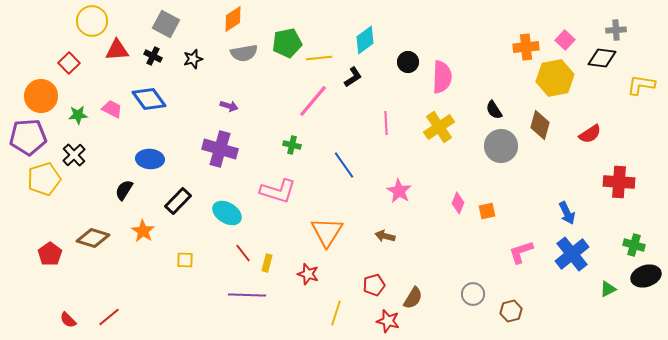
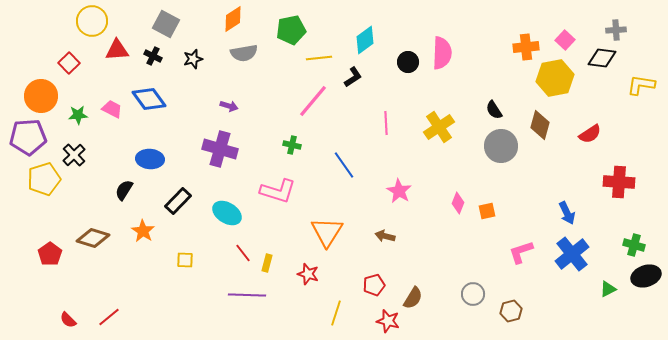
green pentagon at (287, 43): moved 4 px right, 13 px up
pink semicircle at (442, 77): moved 24 px up
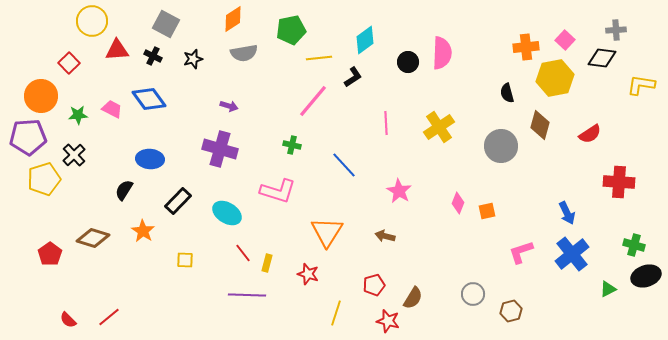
black semicircle at (494, 110): moved 13 px right, 17 px up; rotated 18 degrees clockwise
blue line at (344, 165): rotated 8 degrees counterclockwise
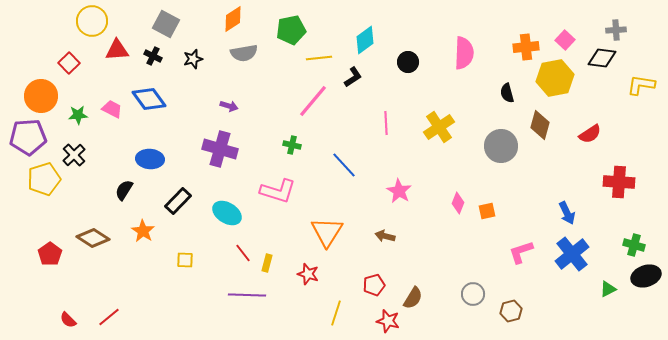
pink semicircle at (442, 53): moved 22 px right
brown diamond at (93, 238): rotated 16 degrees clockwise
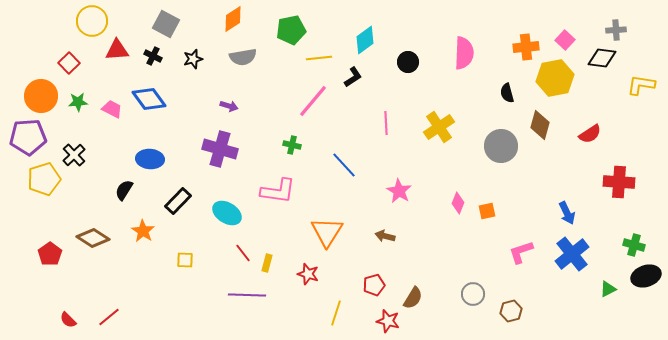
gray semicircle at (244, 53): moved 1 px left, 4 px down
green star at (78, 115): moved 13 px up
pink L-shape at (278, 191): rotated 9 degrees counterclockwise
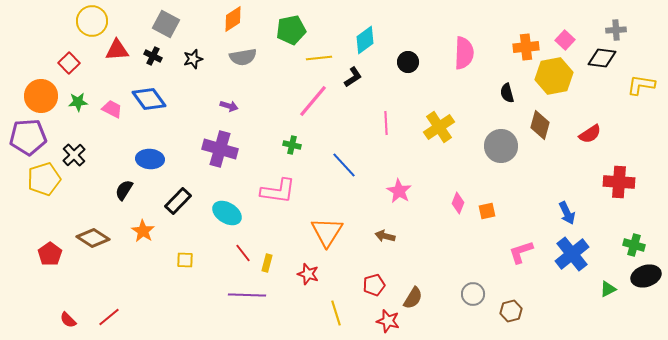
yellow hexagon at (555, 78): moved 1 px left, 2 px up
yellow line at (336, 313): rotated 35 degrees counterclockwise
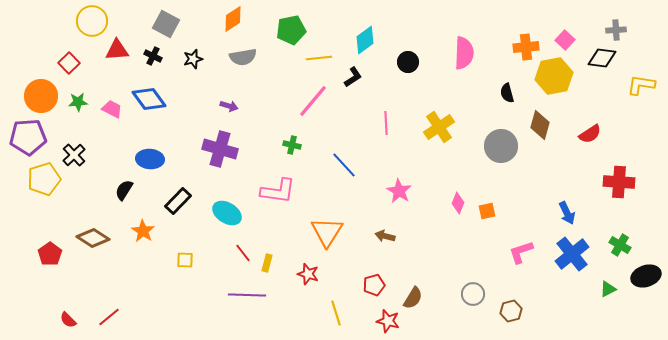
green cross at (634, 245): moved 14 px left; rotated 15 degrees clockwise
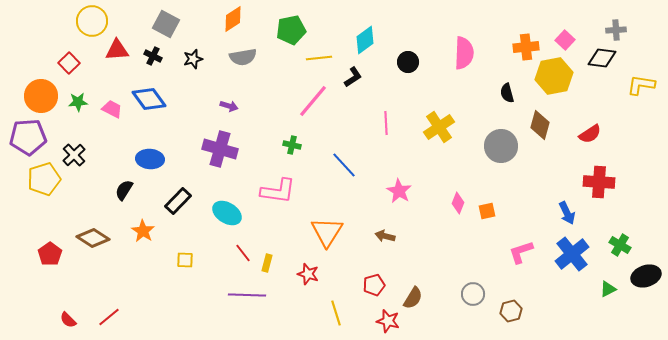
red cross at (619, 182): moved 20 px left
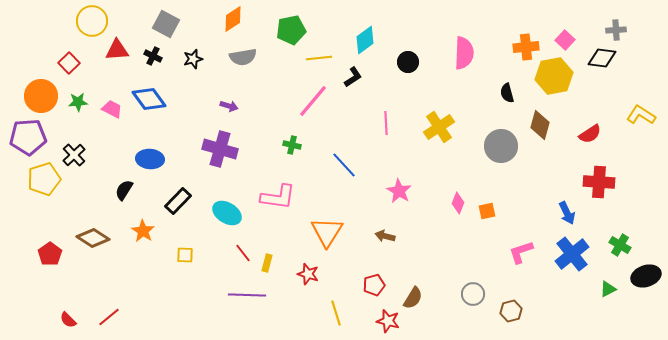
yellow L-shape at (641, 85): moved 30 px down; rotated 24 degrees clockwise
pink L-shape at (278, 191): moved 6 px down
yellow square at (185, 260): moved 5 px up
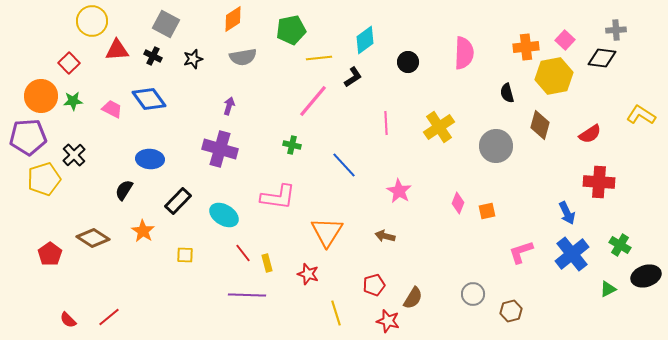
green star at (78, 102): moved 5 px left, 1 px up
purple arrow at (229, 106): rotated 90 degrees counterclockwise
gray circle at (501, 146): moved 5 px left
cyan ellipse at (227, 213): moved 3 px left, 2 px down
yellow rectangle at (267, 263): rotated 30 degrees counterclockwise
